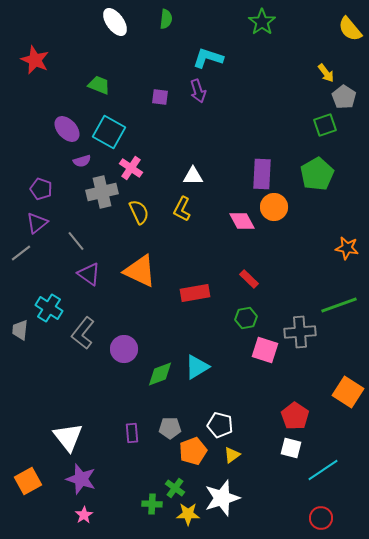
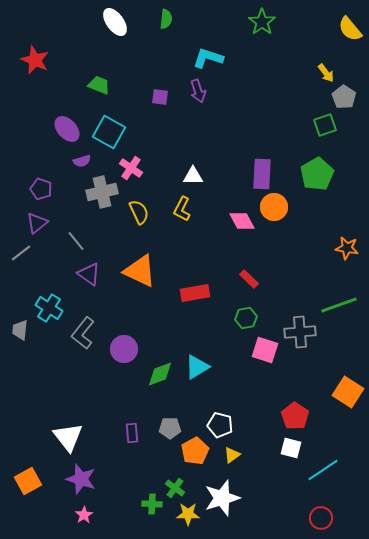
orange pentagon at (193, 451): moved 2 px right; rotated 8 degrees counterclockwise
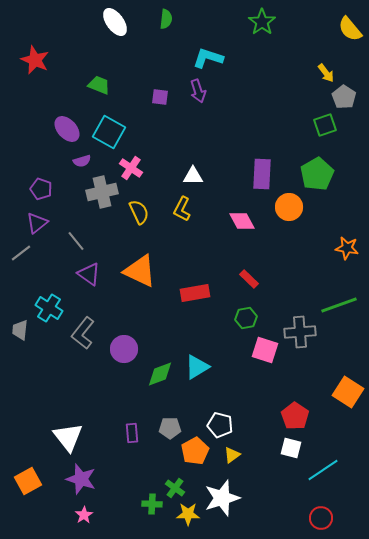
orange circle at (274, 207): moved 15 px right
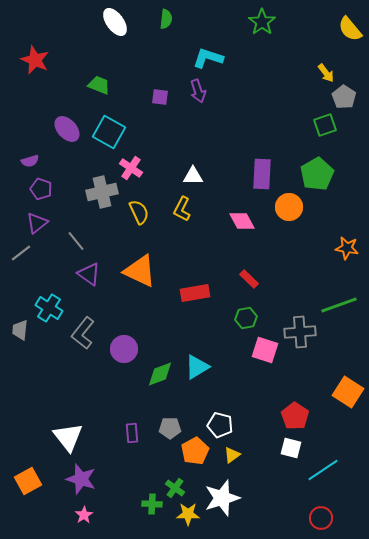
purple semicircle at (82, 161): moved 52 px left
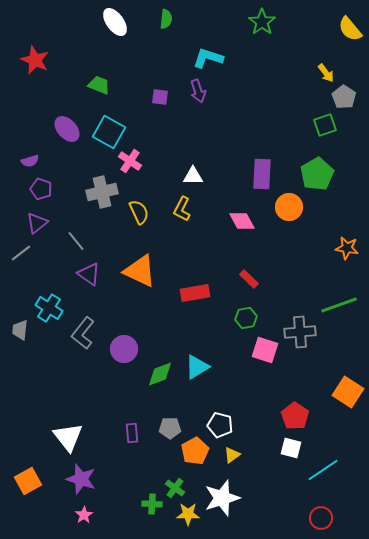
pink cross at (131, 168): moved 1 px left, 7 px up
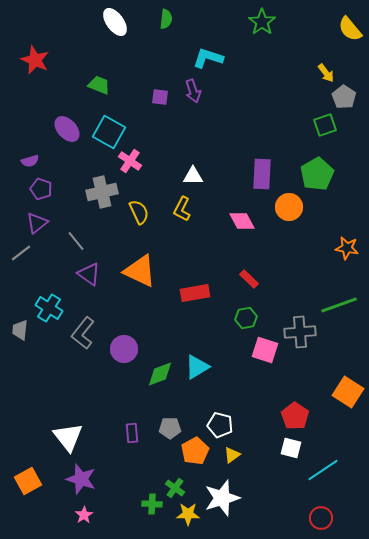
purple arrow at (198, 91): moved 5 px left
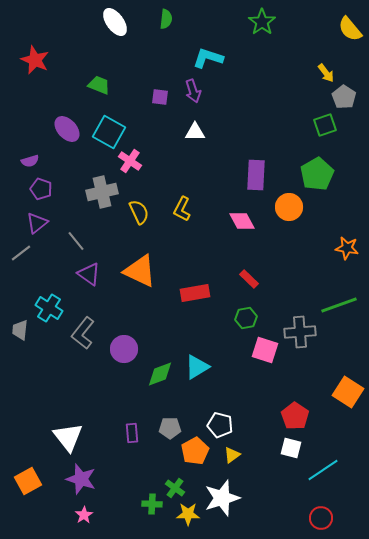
purple rectangle at (262, 174): moved 6 px left, 1 px down
white triangle at (193, 176): moved 2 px right, 44 px up
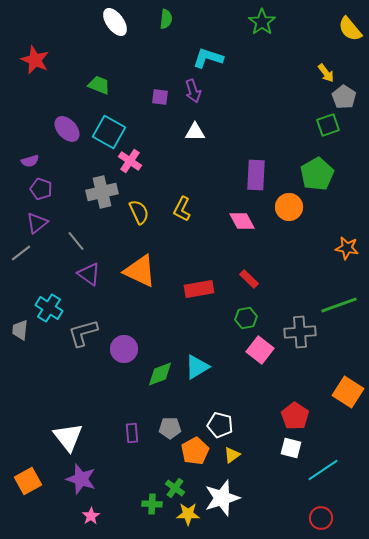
green square at (325, 125): moved 3 px right
red rectangle at (195, 293): moved 4 px right, 4 px up
gray L-shape at (83, 333): rotated 36 degrees clockwise
pink square at (265, 350): moved 5 px left; rotated 20 degrees clockwise
pink star at (84, 515): moved 7 px right, 1 px down
